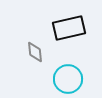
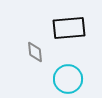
black rectangle: rotated 8 degrees clockwise
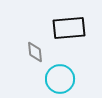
cyan circle: moved 8 px left
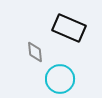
black rectangle: rotated 28 degrees clockwise
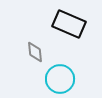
black rectangle: moved 4 px up
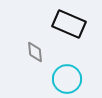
cyan circle: moved 7 px right
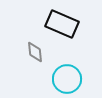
black rectangle: moved 7 px left
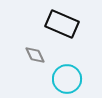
gray diamond: moved 3 px down; rotated 20 degrees counterclockwise
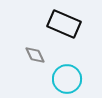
black rectangle: moved 2 px right
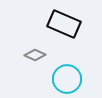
gray diamond: rotated 40 degrees counterclockwise
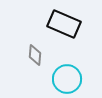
gray diamond: rotated 70 degrees clockwise
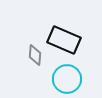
black rectangle: moved 16 px down
